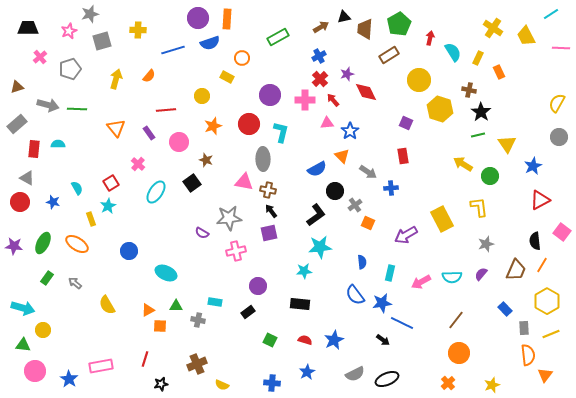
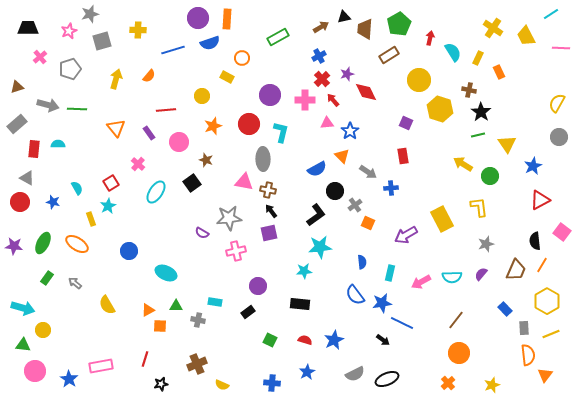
red cross at (320, 79): moved 2 px right
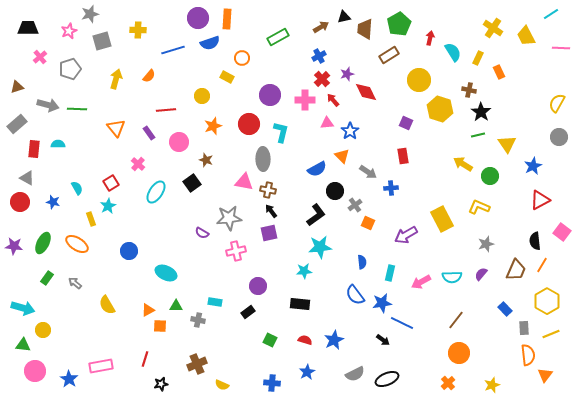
yellow L-shape at (479, 207): rotated 60 degrees counterclockwise
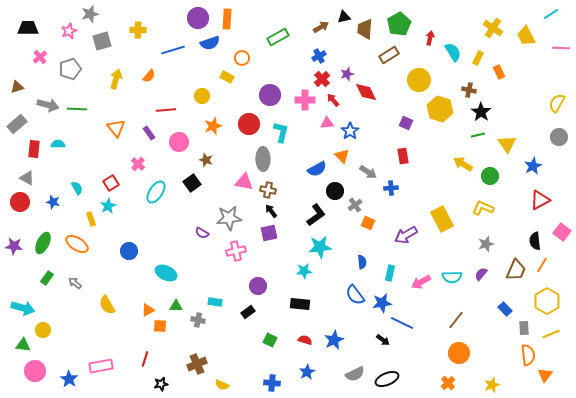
yellow L-shape at (479, 207): moved 4 px right, 1 px down
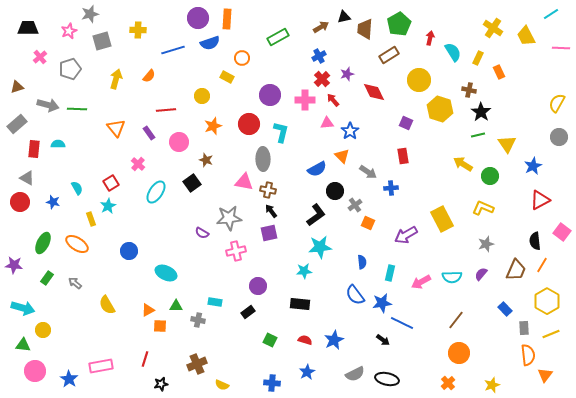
red diamond at (366, 92): moved 8 px right
purple star at (14, 246): moved 19 px down
black ellipse at (387, 379): rotated 35 degrees clockwise
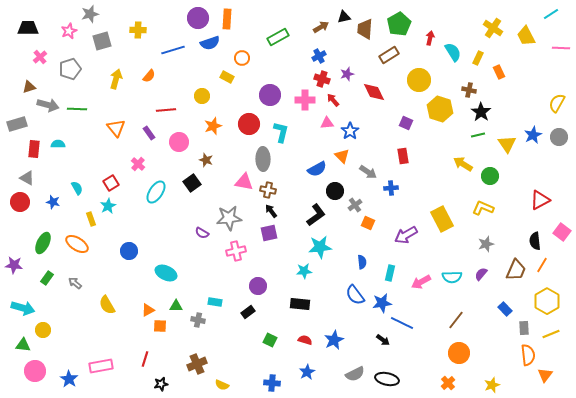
red cross at (322, 79): rotated 28 degrees counterclockwise
brown triangle at (17, 87): moved 12 px right
gray rectangle at (17, 124): rotated 24 degrees clockwise
blue star at (533, 166): moved 31 px up
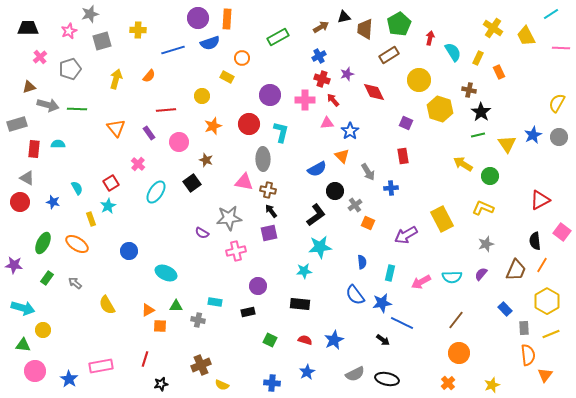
gray arrow at (368, 172): rotated 24 degrees clockwise
black rectangle at (248, 312): rotated 24 degrees clockwise
brown cross at (197, 364): moved 4 px right, 1 px down
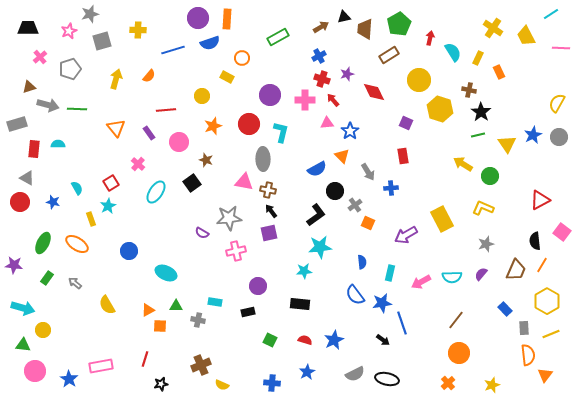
blue line at (402, 323): rotated 45 degrees clockwise
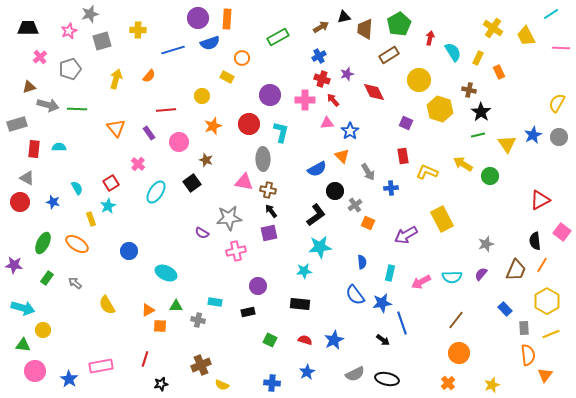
cyan semicircle at (58, 144): moved 1 px right, 3 px down
yellow L-shape at (483, 208): moved 56 px left, 36 px up
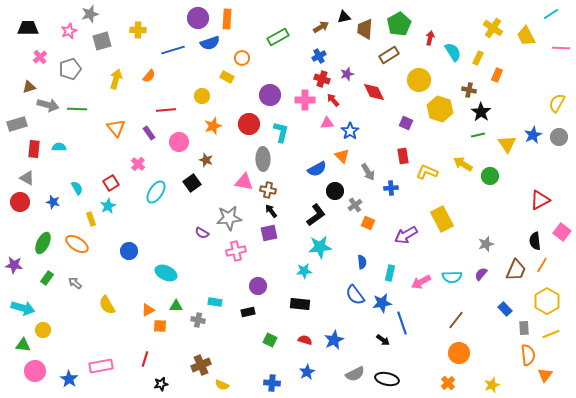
orange rectangle at (499, 72): moved 2 px left, 3 px down; rotated 48 degrees clockwise
